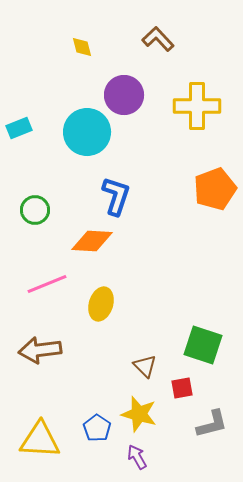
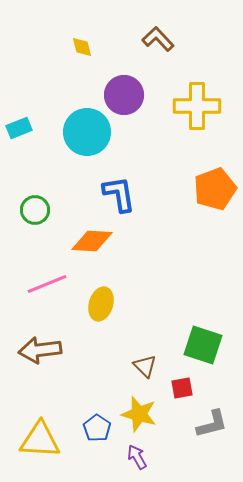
blue L-shape: moved 3 px right, 2 px up; rotated 27 degrees counterclockwise
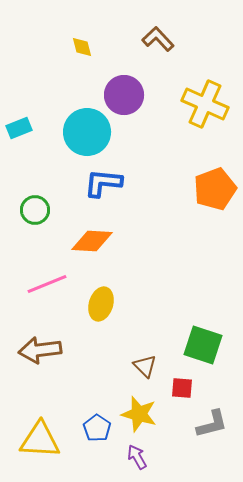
yellow cross: moved 8 px right, 2 px up; rotated 24 degrees clockwise
blue L-shape: moved 16 px left, 11 px up; rotated 75 degrees counterclockwise
red square: rotated 15 degrees clockwise
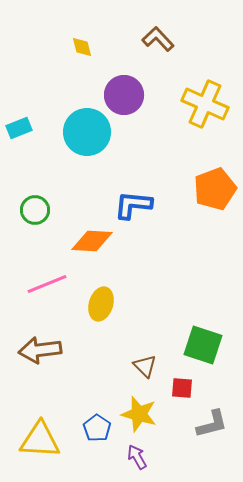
blue L-shape: moved 30 px right, 22 px down
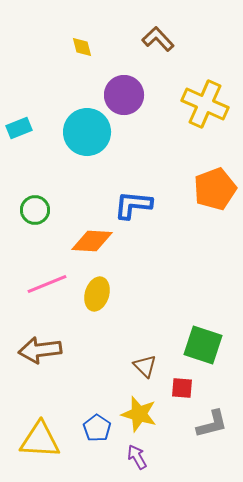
yellow ellipse: moved 4 px left, 10 px up
